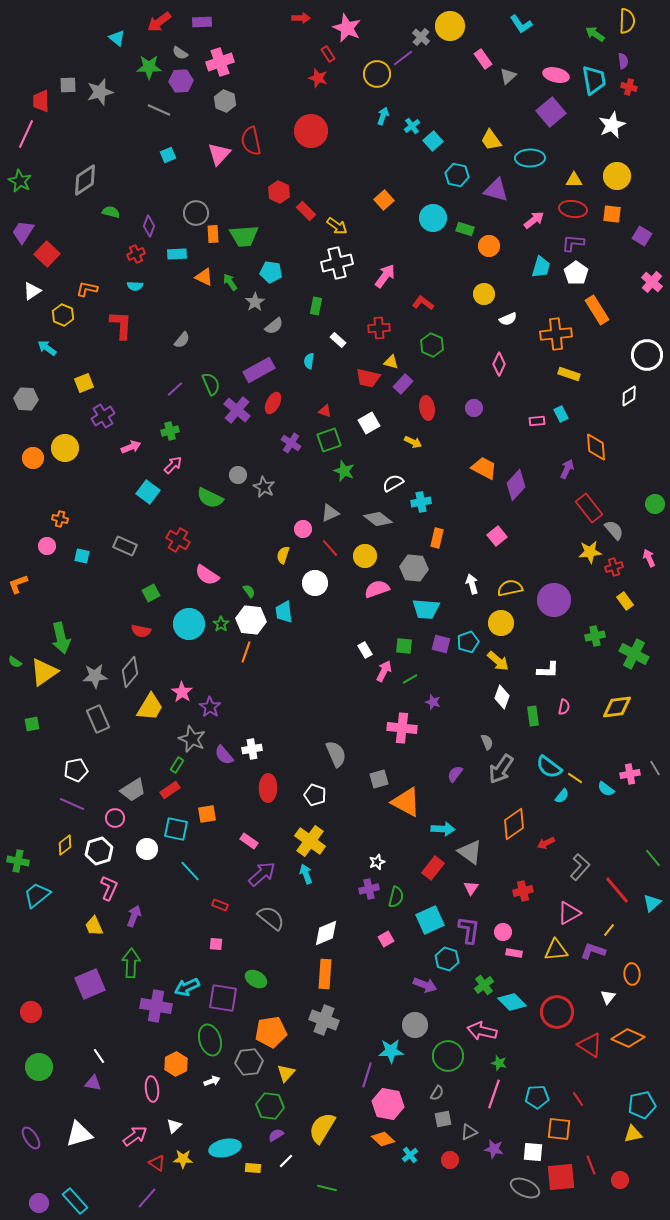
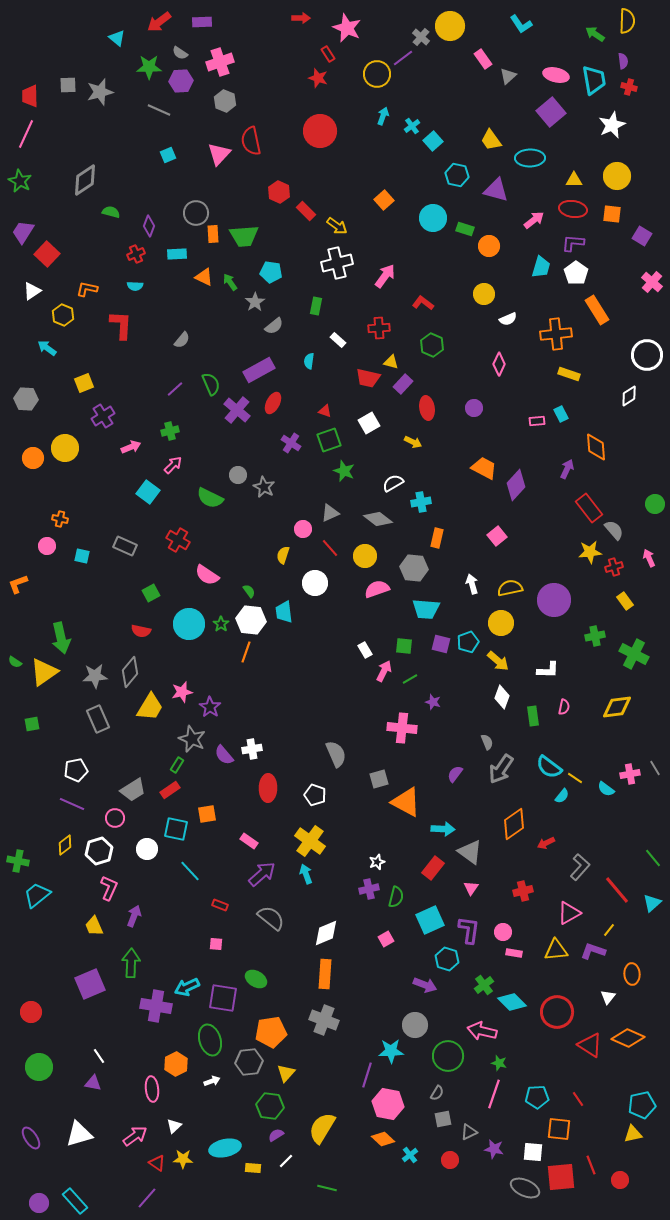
red trapezoid at (41, 101): moved 11 px left, 5 px up
red circle at (311, 131): moved 9 px right
pink star at (182, 692): rotated 25 degrees clockwise
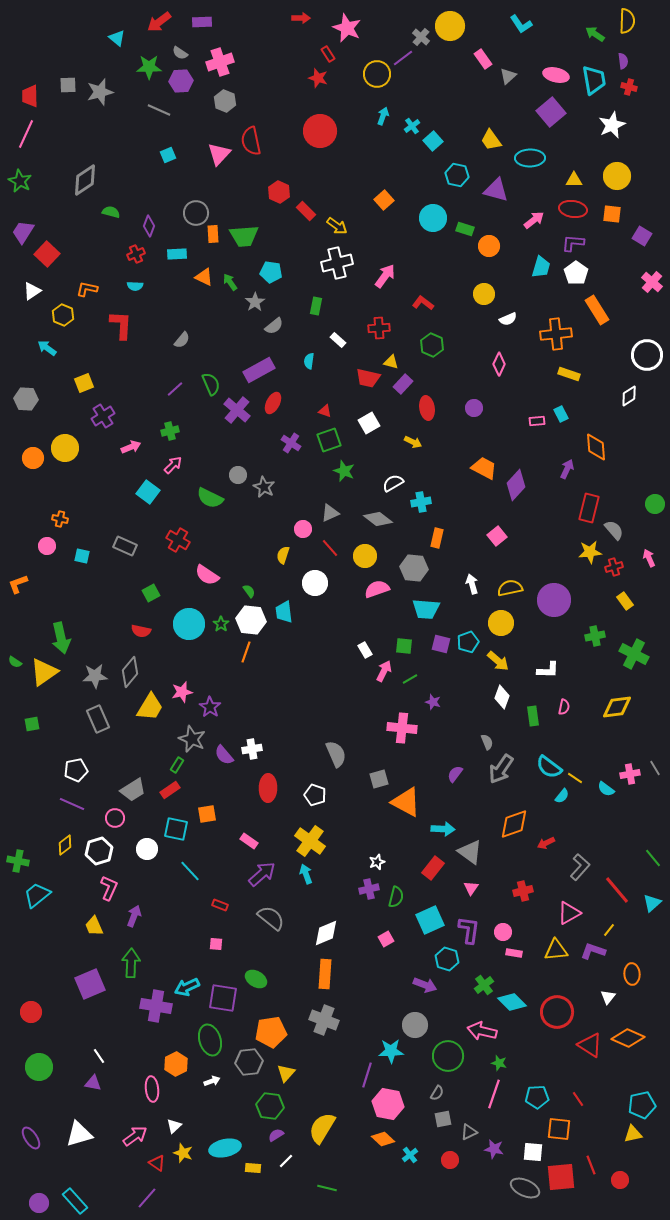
red rectangle at (589, 508): rotated 52 degrees clockwise
orange diamond at (514, 824): rotated 16 degrees clockwise
yellow star at (183, 1159): moved 6 px up; rotated 18 degrees clockwise
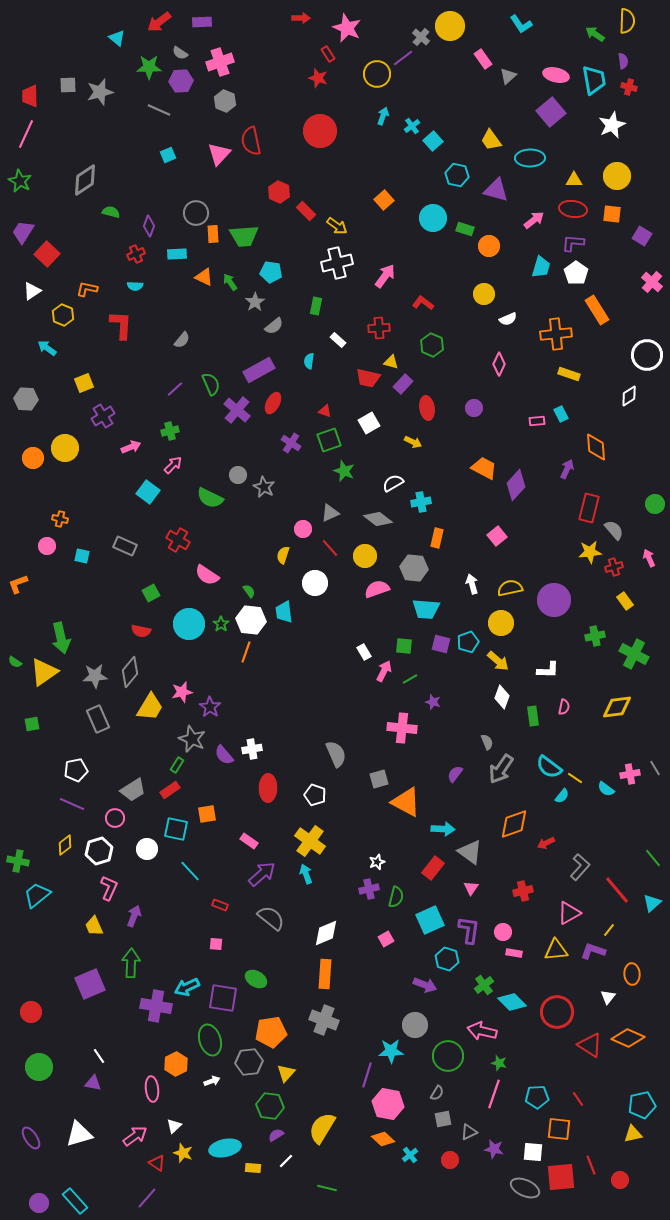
white rectangle at (365, 650): moved 1 px left, 2 px down
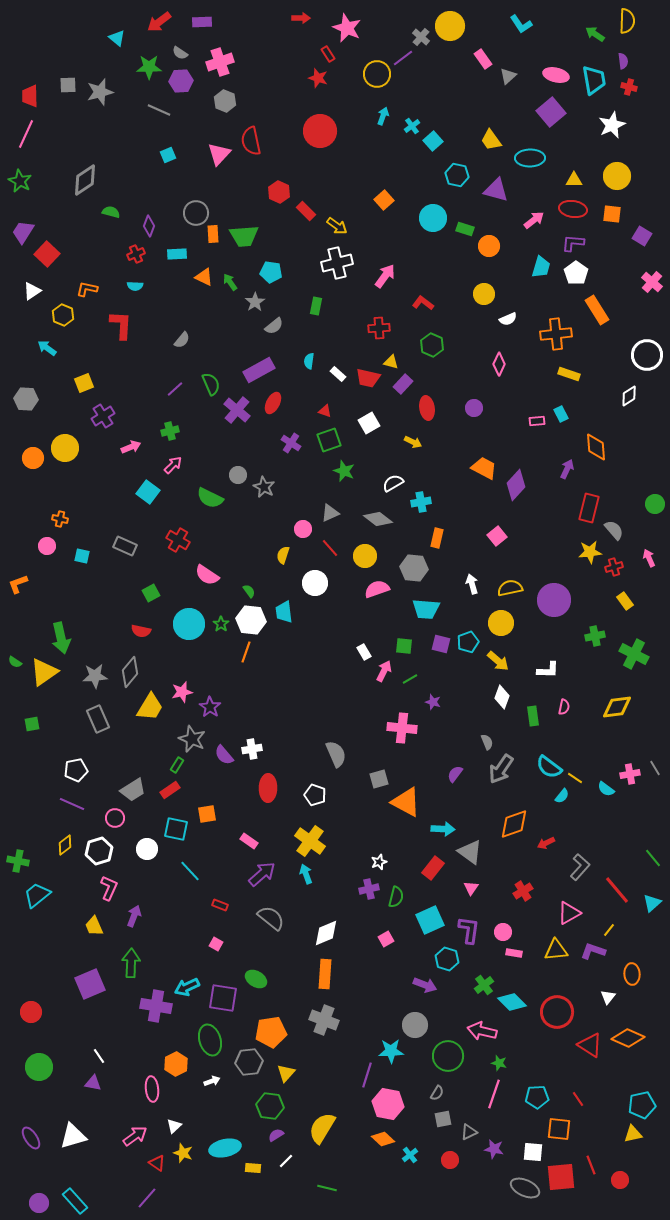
white rectangle at (338, 340): moved 34 px down
white star at (377, 862): moved 2 px right
red cross at (523, 891): rotated 18 degrees counterclockwise
pink square at (216, 944): rotated 24 degrees clockwise
white triangle at (79, 1134): moved 6 px left, 2 px down
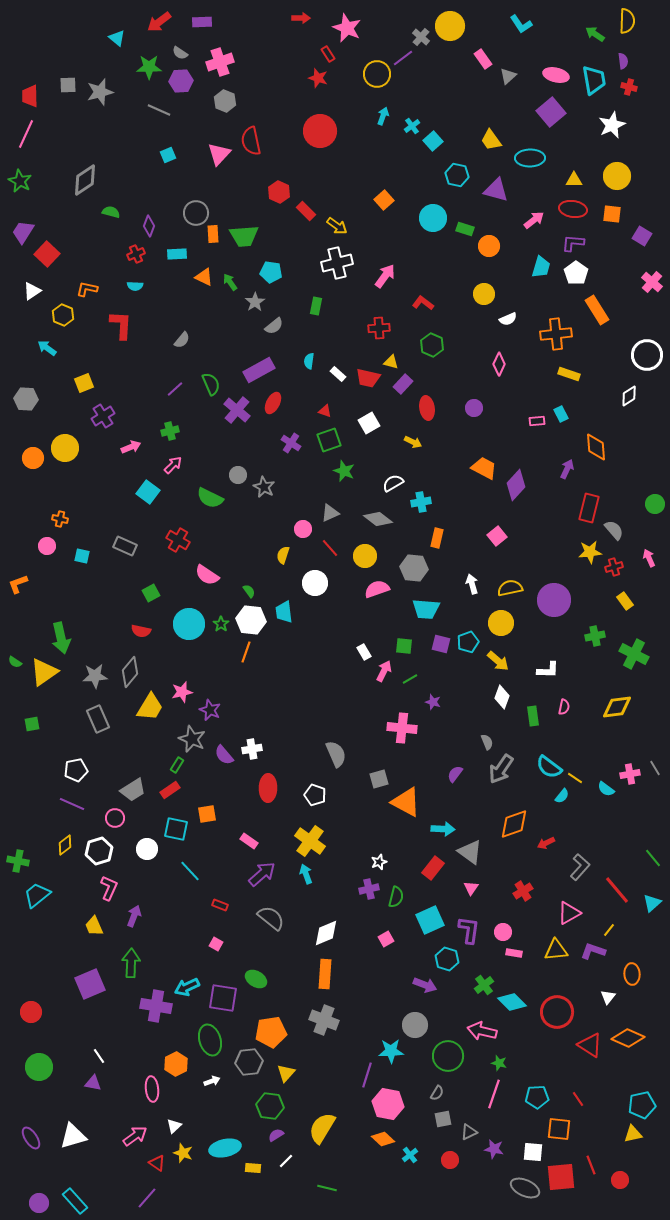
purple star at (210, 707): moved 3 px down; rotated 10 degrees counterclockwise
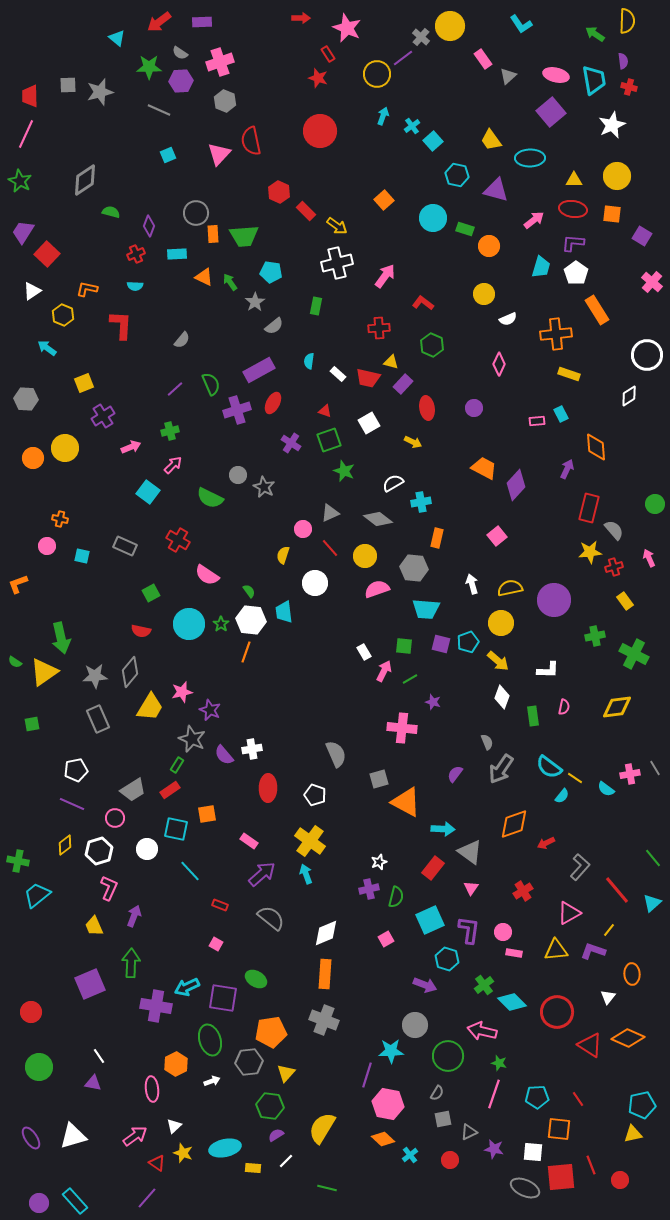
purple cross at (237, 410): rotated 32 degrees clockwise
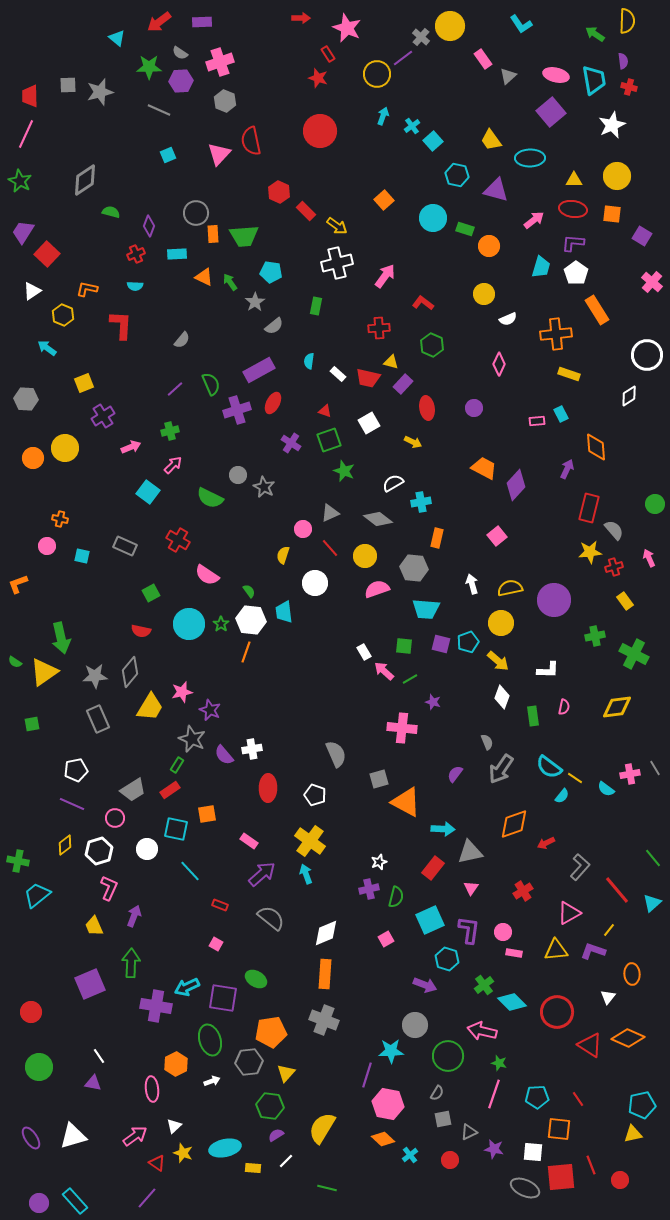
pink arrow at (384, 671): rotated 75 degrees counterclockwise
gray triangle at (470, 852): rotated 48 degrees counterclockwise
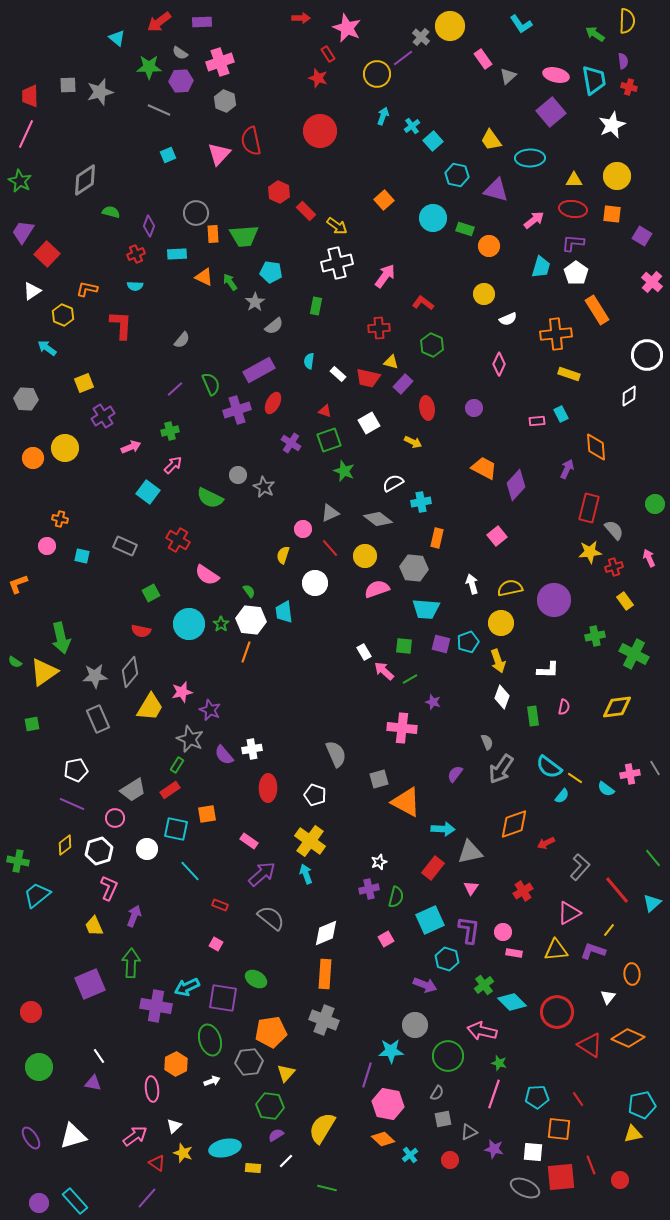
yellow arrow at (498, 661): rotated 30 degrees clockwise
gray star at (192, 739): moved 2 px left
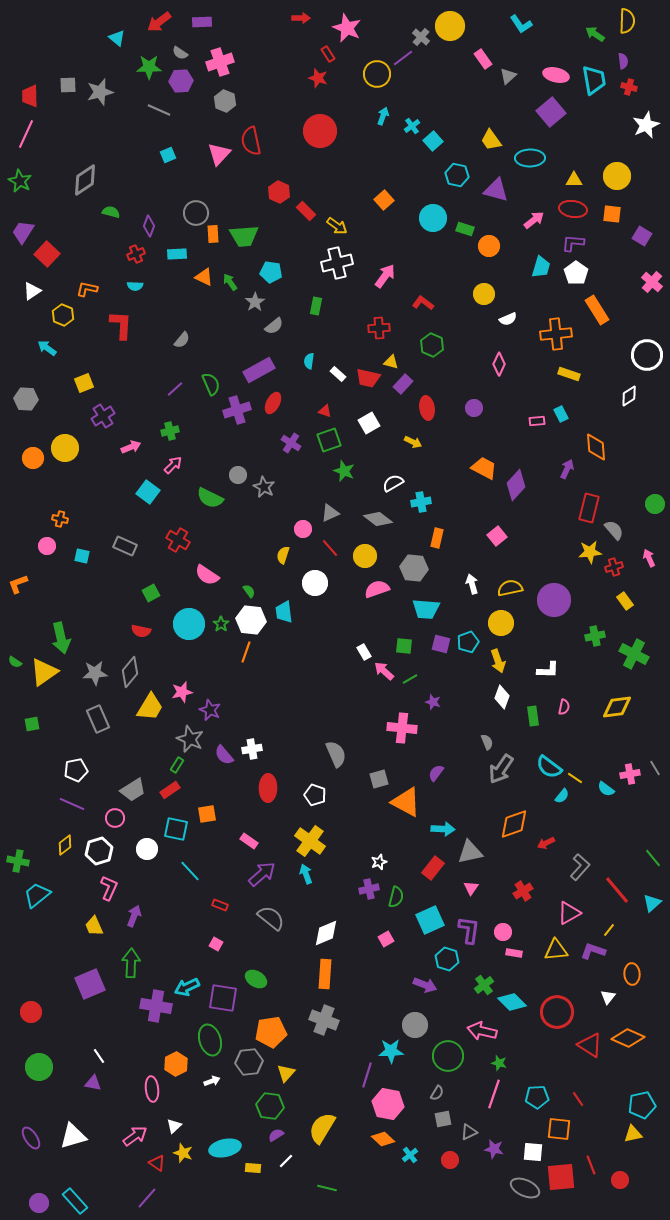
white star at (612, 125): moved 34 px right
gray star at (95, 676): moved 3 px up
purple semicircle at (455, 774): moved 19 px left, 1 px up
